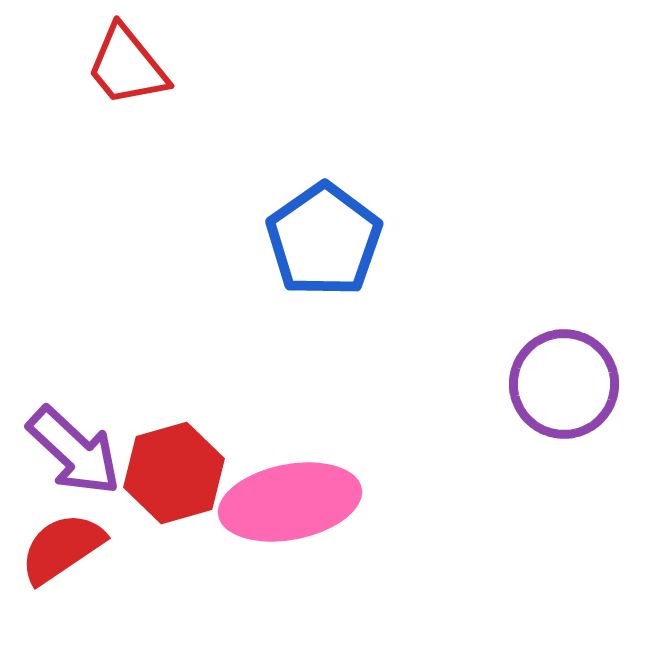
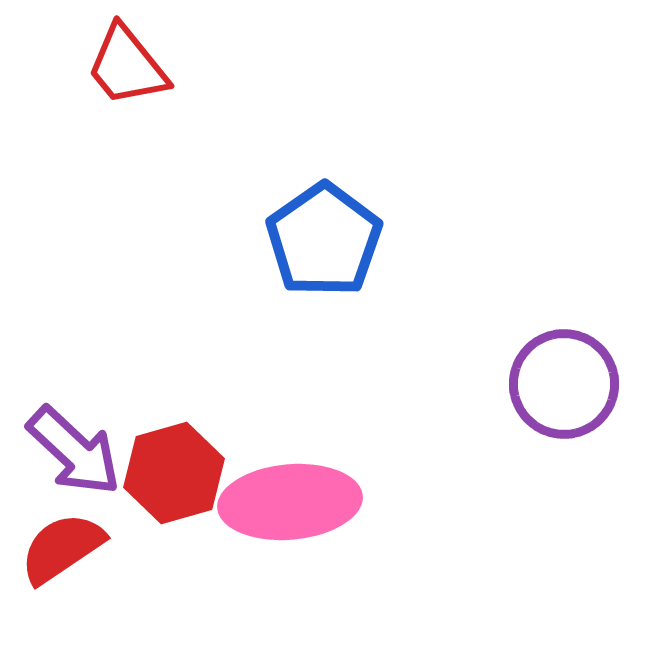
pink ellipse: rotated 6 degrees clockwise
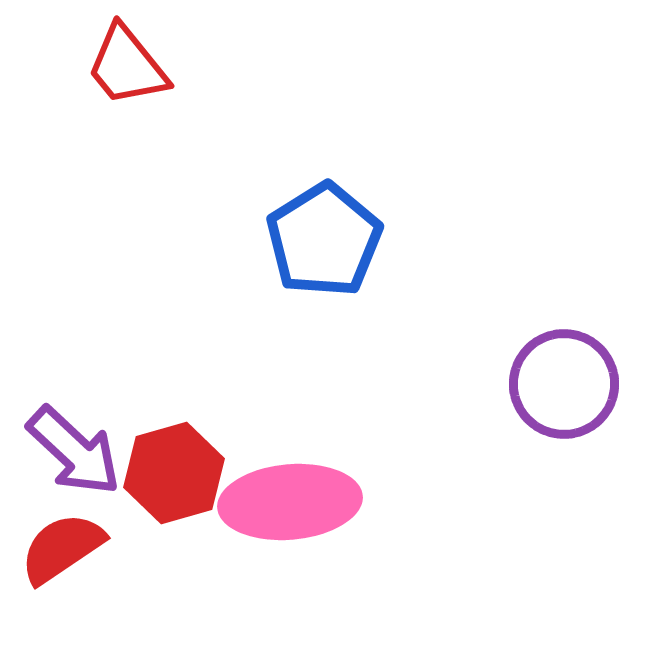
blue pentagon: rotated 3 degrees clockwise
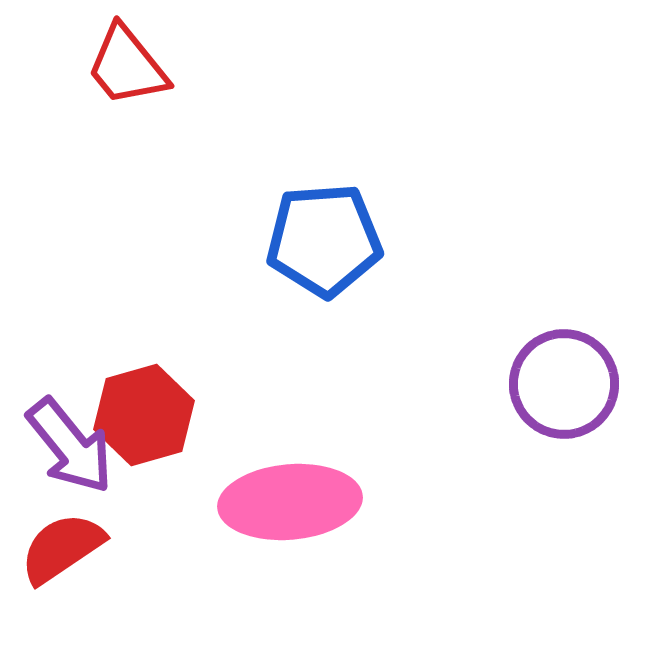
blue pentagon: rotated 28 degrees clockwise
purple arrow: moved 4 px left, 5 px up; rotated 8 degrees clockwise
red hexagon: moved 30 px left, 58 px up
